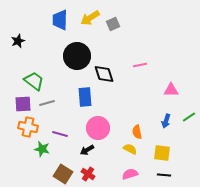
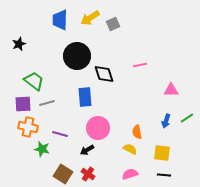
black star: moved 1 px right, 3 px down
green line: moved 2 px left, 1 px down
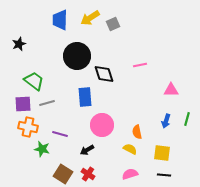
green line: moved 1 px down; rotated 40 degrees counterclockwise
pink circle: moved 4 px right, 3 px up
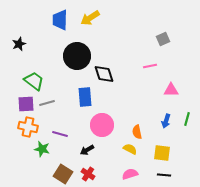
gray square: moved 50 px right, 15 px down
pink line: moved 10 px right, 1 px down
purple square: moved 3 px right
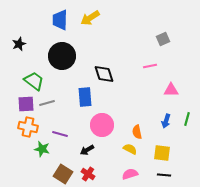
black circle: moved 15 px left
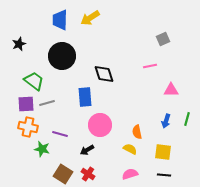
pink circle: moved 2 px left
yellow square: moved 1 px right, 1 px up
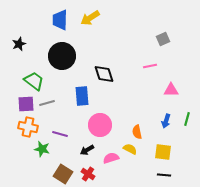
blue rectangle: moved 3 px left, 1 px up
pink semicircle: moved 19 px left, 16 px up
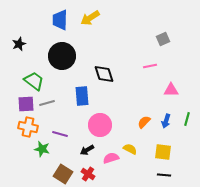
orange semicircle: moved 7 px right, 10 px up; rotated 56 degrees clockwise
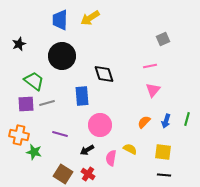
pink triangle: moved 18 px left; rotated 49 degrees counterclockwise
orange cross: moved 9 px left, 8 px down
green star: moved 8 px left, 3 px down
pink semicircle: rotated 63 degrees counterclockwise
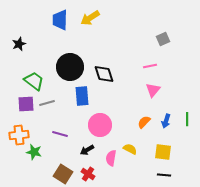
black circle: moved 8 px right, 11 px down
green line: rotated 16 degrees counterclockwise
orange cross: rotated 18 degrees counterclockwise
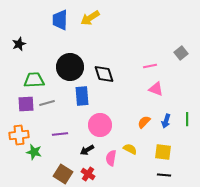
gray square: moved 18 px right, 14 px down; rotated 16 degrees counterclockwise
green trapezoid: moved 1 px up; rotated 40 degrees counterclockwise
pink triangle: moved 3 px right, 1 px up; rotated 49 degrees counterclockwise
purple line: rotated 21 degrees counterclockwise
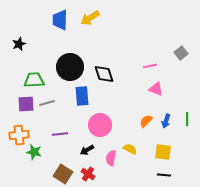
orange semicircle: moved 2 px right, 1 px up
